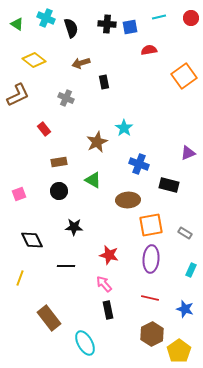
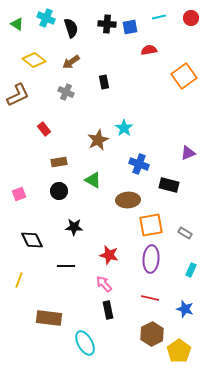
brown arrow at (81, 63): moved 10 px left, 1 px up; rotated 18 degrees counterclockwise
gray cross at (66, 98): moved 6 px up
brown star at (97, 142): moved 1 px right, 2 px up
yellow line at (20, 278): moved 1 px left, 2 px down
brown rectangle at (49, 318): rotated 45 degrees counterclockwise
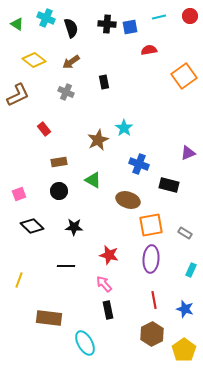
red circle at (191, 18): moved 1 px left, 2 px up
brown ellipse at (128, 200): rotated 20 degrees clockwise
black diamond at (32, 240): moved 14 px up; rotated 20 degrees counterclockwise
red line at (150, 298): moved 4 px right, 2 px down; rotated 66 degrees clockwise
yellow pentagon at (179, 351): moved 5 px right, 1 px up
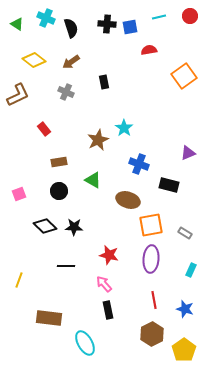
black diamond at (32, 226): moved 13 px right
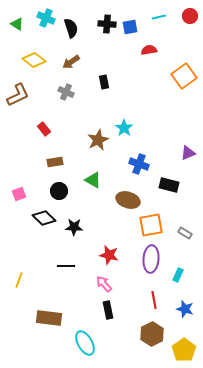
brown rectangle at (59, 162): moved 4 px left
black diamond at (45, 226): moved 1 px left, 8 px up
cyan rectangle at (191, 270): moved 13 px left, 5 px down
